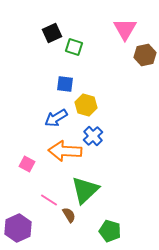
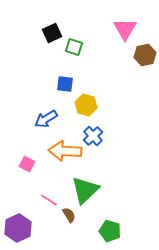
blue arrow: moved 10 px left, 1 px down
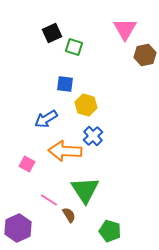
green triangle: rotated 20 degrees counterclockwise
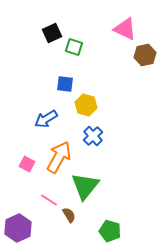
pink triangle: rotated 35 degrees counterclockwise
orange arrow: moved 6 px left, 6 px down; rotated 116 degrees clockwise
green triangle: moved 4 px up; rotated 12 degrees clockwise
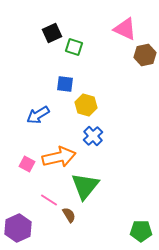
blue arrow: moved 8 px left, 4 px up
orange arrow: rotated 48 degrees clockwise
green pentagon: moved 31 px right; rotated 15 degrees counterclockwise
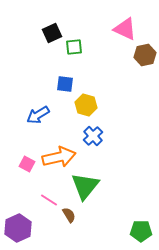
green square: rotated 24 degrees counterclockwise
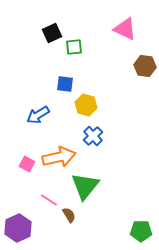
brown hexagon: moved 11 px down; rotated 20 degrees clockwise
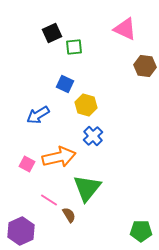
blue square: rotated 18 degrees clockwise
green triangle: moved 2 px right, 2 px down
purple hexagon: moved 3 px right, 3 px down
